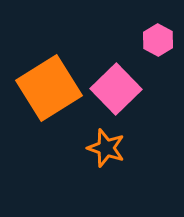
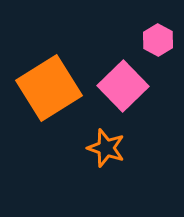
pink square: moved 7 px right, 3 px up
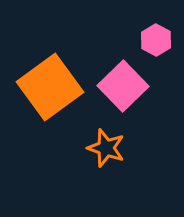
pink hexagon: moved 2 px left
orange square: moved 1 px right, 1 px up; rotated 4 degrees counterclockwise
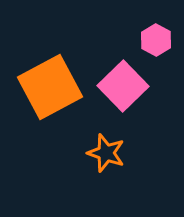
orange square: rotated 8 degrees clockwise
orange star: moved 5 px down
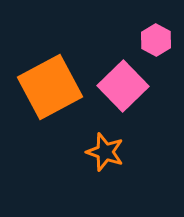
orange star: moved 1 px left, 1 px up
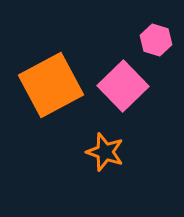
pink hexagon: rotated 12 degrees counterclockwise
orange square: moved 1 px right, 2 px up
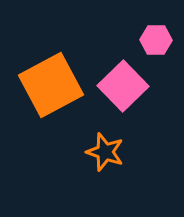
pink hexagon: rotated 16 degrees counterclockwise
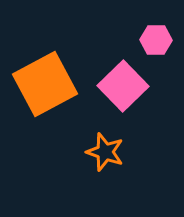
orange square: moved 6 px left, 1 px up
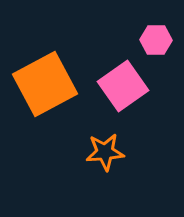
pink square: rotated 9 degrees clockwise
orange star: rotated 24 degrees counterclockwise
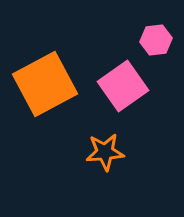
pink hexagon: rotated 8 degrees counterclockwise
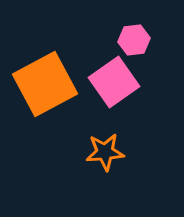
pink hexagon: moved 22 px left
pink square: moved 9 px left, 4 px up
